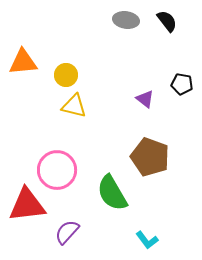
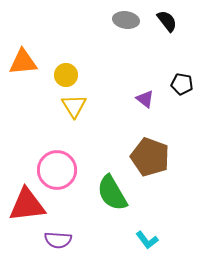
yellow triangle: rotated 44 degrees clockwise
purple semicircle: moved 9 px left, 8 px down; rotated 128 degrees counterclockwise
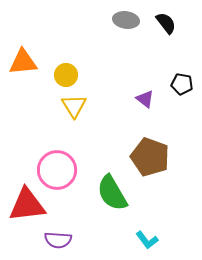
black semicircle: moved 1 px left, 2 px down
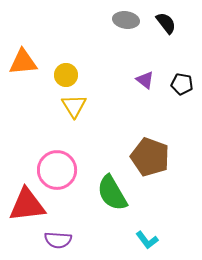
purple triangle: moved 19 px up
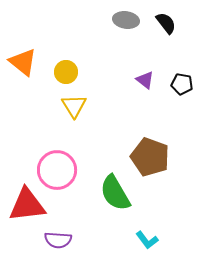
orange triangle: rotated 44 degrees clockwise
yellow circle: moved 3 px up
green semicircle: moved 3 px right
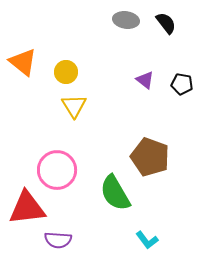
red triangle: moved 3 px down
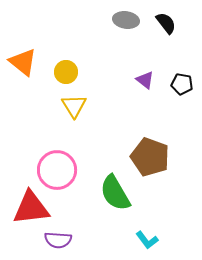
red triangle: moved 4 px right
